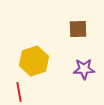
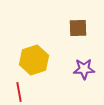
brown square: moved 1 px up
yellow hexagon: moved 1 px up
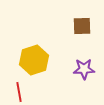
brown square: moved 4 px right, 2 px up
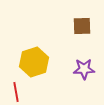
yellow hexagon: moved 2 px down
red line: moved 3 px left
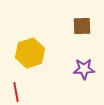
yellow hexagon: moved 4 px left, 9 px up
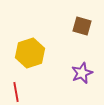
brown square: rotated 18 degrees clockwise
purple star: moved 2 px left, 4 px down; rotated 20 degrees counterclockwise
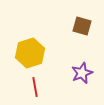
red line: moved 19 px right, 5 px up
